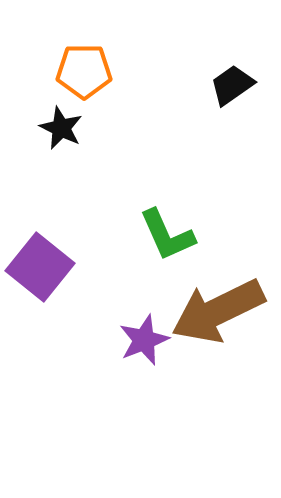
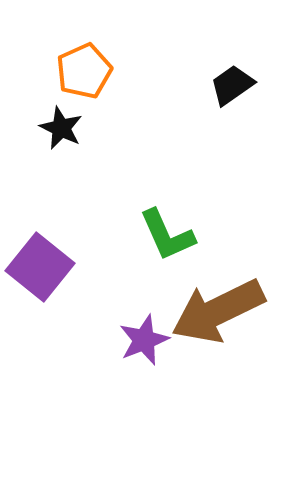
orange pentagon: rotated 24 degrees counterclockwise
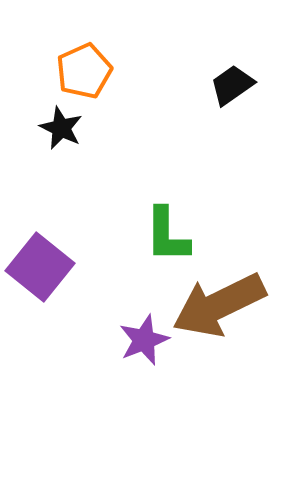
green L-shape: rotated 24 degrees clockwise
brown arrow: moved 1 px right, 6 px up
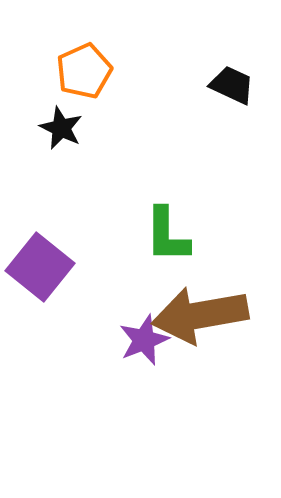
black trapezoid: rotated 60 degrees clockwise
brown arrow: moved 19 px left, 10 px down; rotated 16 degrees clockwise
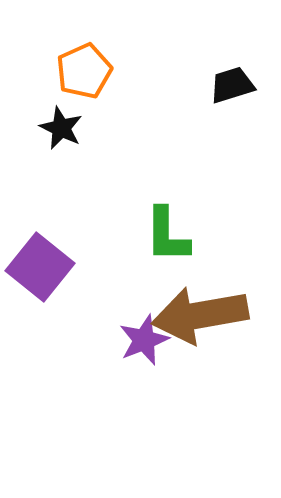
black trapezoid: rotated 42 degrees counterclockwise
